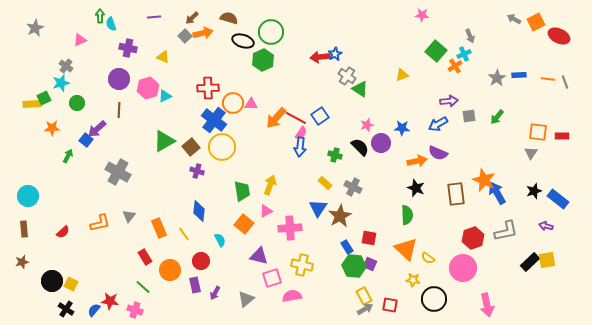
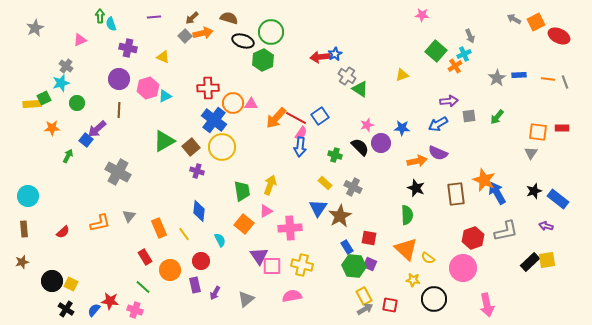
red rectangle at (562, 136): moved 8 px up
purple triangle at (259, 256): rotated 42 degrees clockwise
pink square at (272, 278): moved 12 px up; rotated 18 degrees clockwise
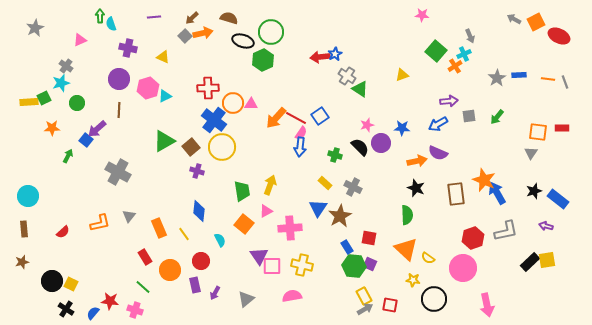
yellow rectangle at (32, 104): moved 3 px left, 2 px up
blue semicircle at (94, 310): moved 1 px left, 3 px down
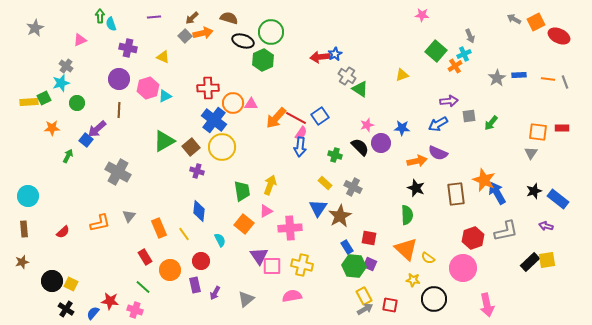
green arrow at (497, 117): moved 6 px left, 6 px down
